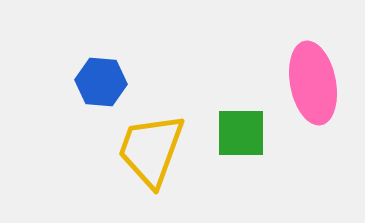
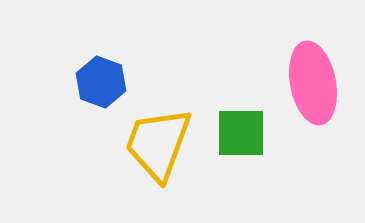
blue hexagon: rotated 15 degrees clockwise
yellow trapezoid: moved 7 px right, 6 px up
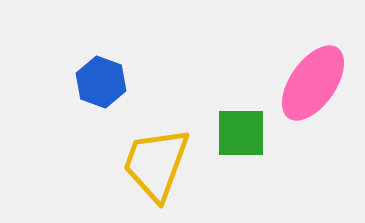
pink ellipse: rotated 46 degrees clockwise
yellow trapezoid: moved 2 px left, 20 px down
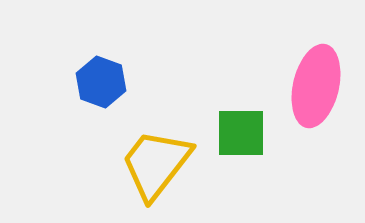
pink ellipse: moved 3 px right, 3 px down; rotated 22 degrees counterclockwise
yellow trapezoid: rotated 18 degrees clockwise
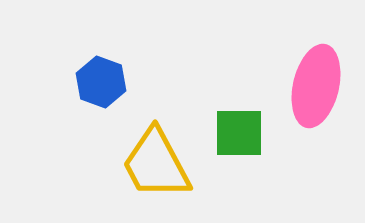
green square: moved 2 px left
yellow trapezoid: rotated 66 degrees counterclockwise
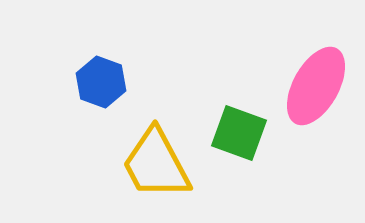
pink ellipse: rotated 16 degrees clockwise
green square: rotated 20 degrees clockwise
